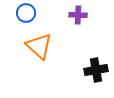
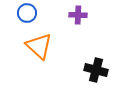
blue circle: moved 1 px right
black cross: rotated 25 degrees clockwise
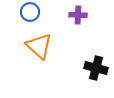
blue circle: moved 3 px right, 1 px up
black cross: moved 2 px up
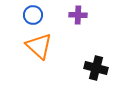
blue circle: moved 3 px right, 3 px down
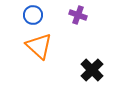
purple cross: rotated 18 degrees clockwise
black cross: moved 4 px left, 2 px down; rotated 30 degrees clockwise
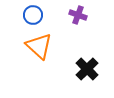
black cross: moved 5 px left, 1 px up
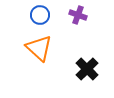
blue circle: moved 7 px right
orange triangle: moved 2 px down
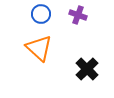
blue circle: moved 1 px right, 1 px up
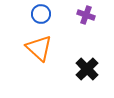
purple cross: moved 8 px right
